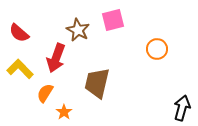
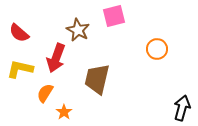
pink square: moved 1 px right, 4 px up
yellow L-shape: rotated 32 degrees counterclockwise
brown trapezoid: moved 4 px up
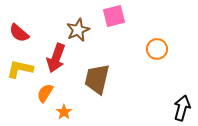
brown star: rotated 20 degrees clockwise
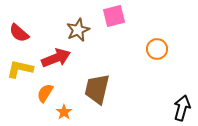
red arrow: rotated 132 degrees counterclockwise
brown trapezoid: moved 10 px down
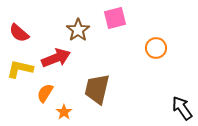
pink square: moved 1 px right, 2 px down
brown star: rotated 10 degrees counterclockwise
orange circle: moved 1 px left, 1 px up
black arrow: rotated 50 degrees counterclockwise
